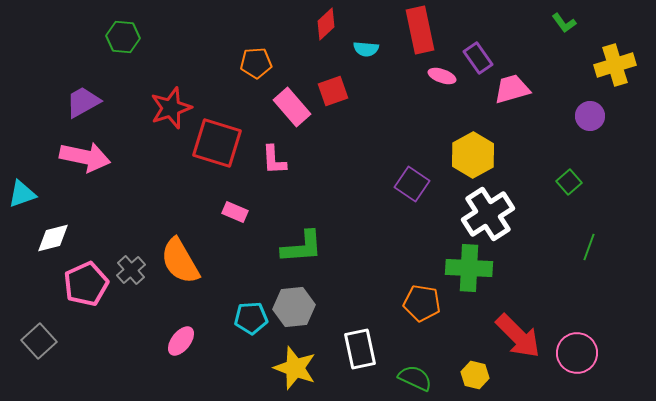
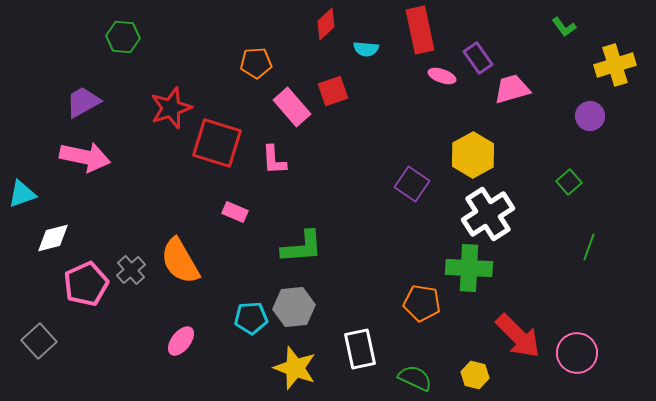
green L-shape at (564, 23): moved 4 px down
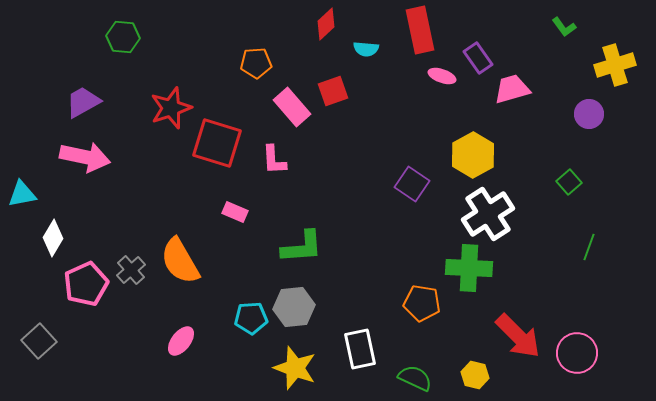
purple circle at (590, 116): moved 1 px left, 2 px up
cyan triangle at (22, 194): rotated 8 degrees clockwise
white diamond at (53, 238): rotated 45 degrees counterclockwise
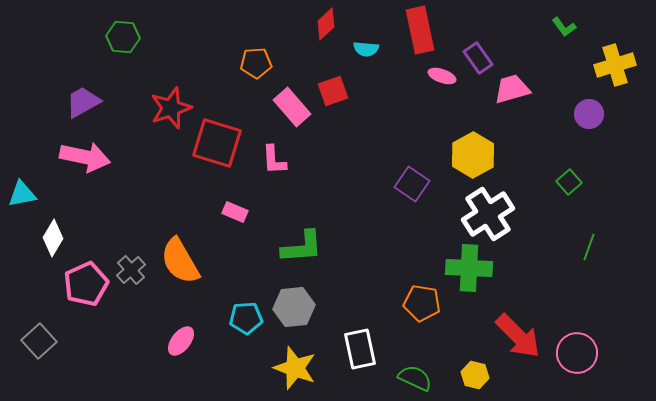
cyan pentagon at (251, 318): moved 5 px left
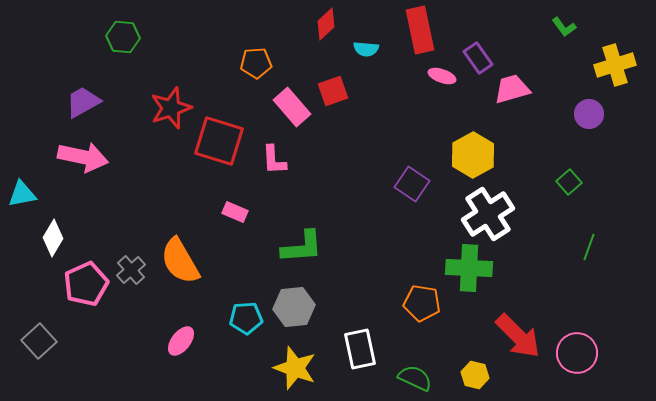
red square at (217, 143): moved 2 px right, 2 px up
pink arrow at (85, 157): moved 2 px left
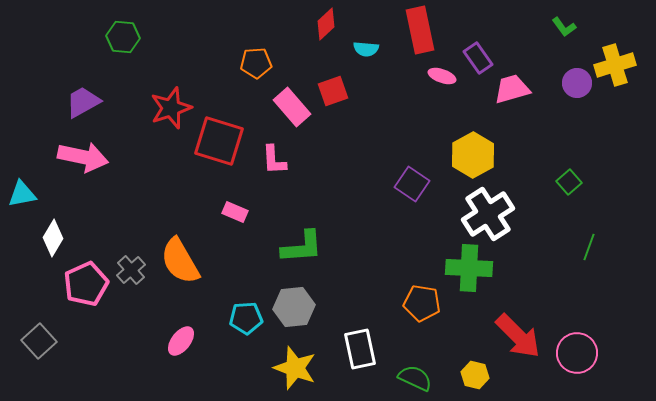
purple circle at (589, 114): moved 12 px left, 31 px up
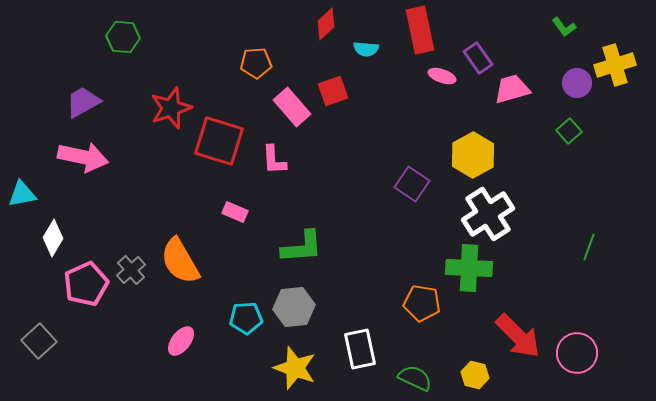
green square at (569, 182): moved 51 px up
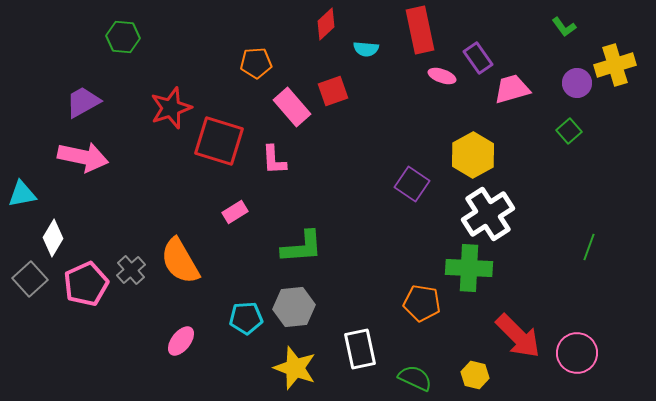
pink rectangle at (235, 212): rotated 55 degrees counterclockwise
gray square at (39, 341): moved 9 px left, 62 px up
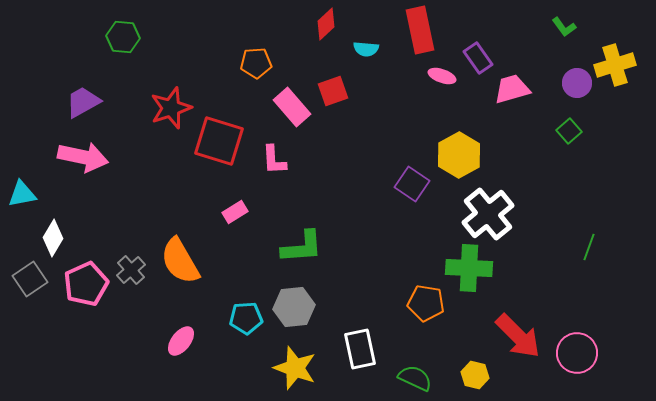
yellow hexagon at (473, 155): moved 14 px left
white cross at (488, 214): rotated 6 degrees counterclockwise
gray square at (30, 279): rotated 8 degrees clockwise
orange pentagon at (422, 303): moved 4 px right
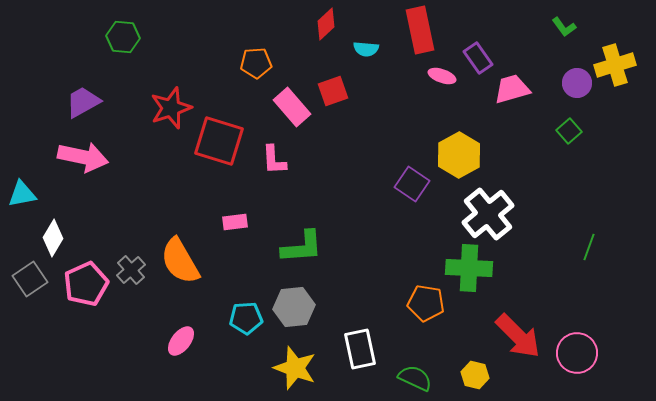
pink rectangle at (235, 212): moved 10 px down; rotated 25 degrees clockwise
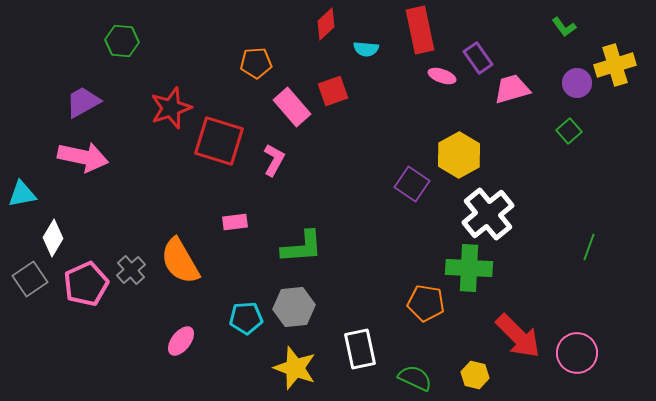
green hexagon at (123, 37): moved 1 px left, 4 px down
pink L-shape at (274, 160): rotated 148 degrees counterclockwise
